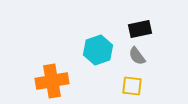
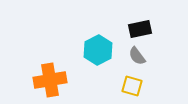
cyan hexagon: rotated 8 degrees counterclockwise
orange cross: moved 2 px left, 1 px up
yellow square: rotated 10 degrees clockwise
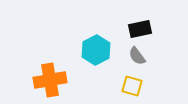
cyan hexagon: moved 2 px left
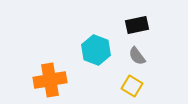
black rectangle: moved 3 px left, 4 px up
cyan hexagon: rotated 12 degrees counterclockwise
yellow square: rotated 15 degrees clockwise
